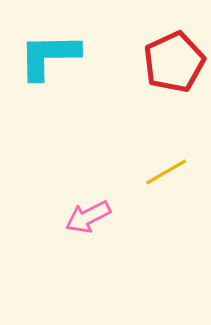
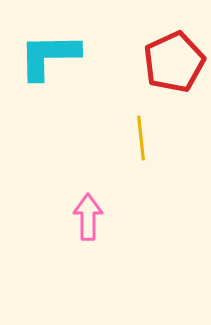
yellow line: moved 25 px left, 34 px up; rotated 66 degrees counterclockwise
pink arrow: rotated 117 degrees clockwise
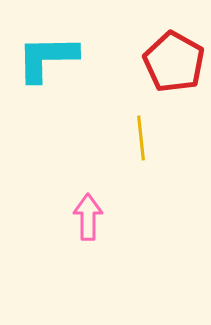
cyan L-shape: moved 2 px left, 2 px down
red pentagon: rotated 18 degrees counterclockwise
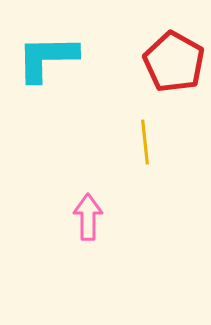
yellow line: moved 4 px right, 4 px down
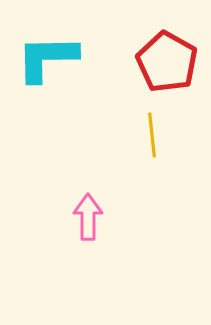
red pentagon: moved 7 px left
yellow line: moved 7 px right, 7 px up
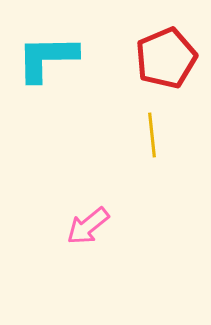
red pentagon: moved 1 px left, 4 px up; rotated 20 degrees clockwise
pink arrow: moved 9 px down; rotated 129 degrees counterclockwise
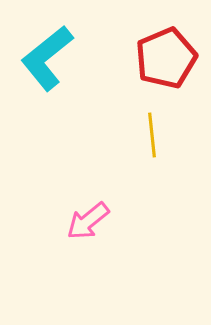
cyan L-shape: rotated 38 degrees counterclockwise
pink arrow: moved 5 px up
